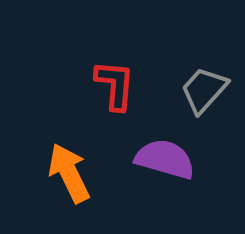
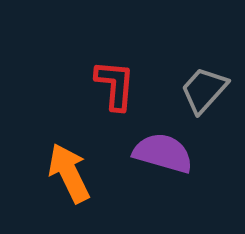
purple semicircle: moved 2 px left, 6 px up
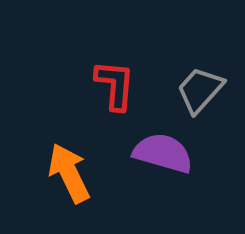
gray trapezoid: moved 4 px left
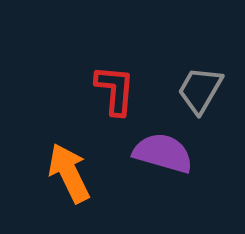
red L-shape: moved 5 px down
gray trapezoid: rotated 12 degrees counterclockwise
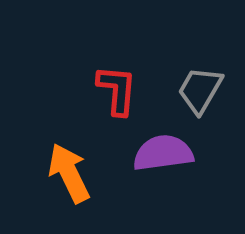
red L-shape: moved 2 px right
purple semicircle: rotated 24 degrees counterclockwise
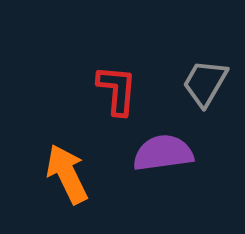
gray trapezoid: moved 5 px right, 7 px up
orange arrow: moved 2 px left, 1 px down
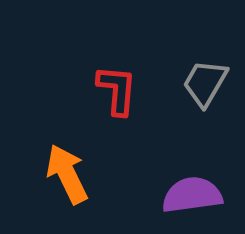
purple semicircle: moved 29 px right, 42 px down
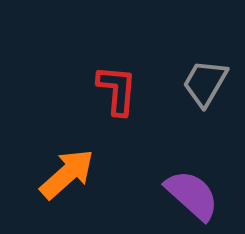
orange arrow: rotated 74 degrees clockwise
purple semicircle: rotated 50 degrees clockwise
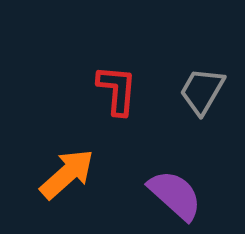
gray trapezoid: moved 3 px left, 8 px down
purple semicircle: moved 17 px left
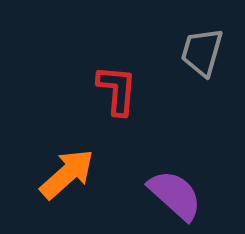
gray trapezoid: moved 39 px up; rotated 14 degrees counterclockwise
